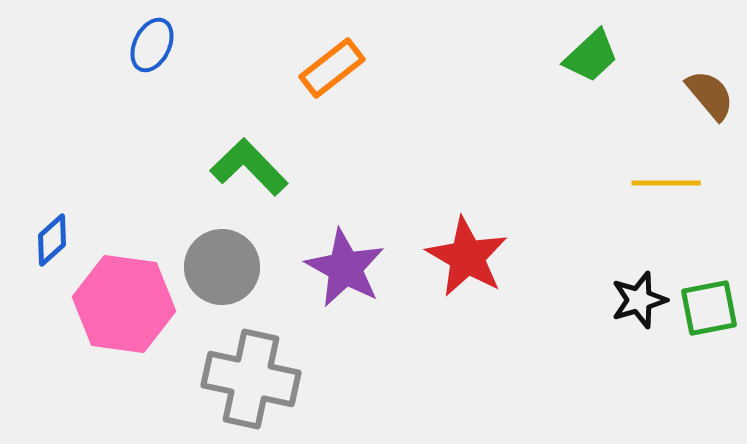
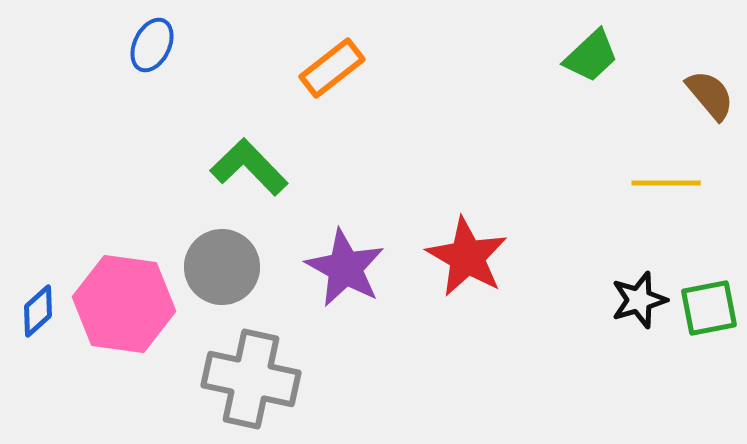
blue diamond: moved 14 px left, 71 px down
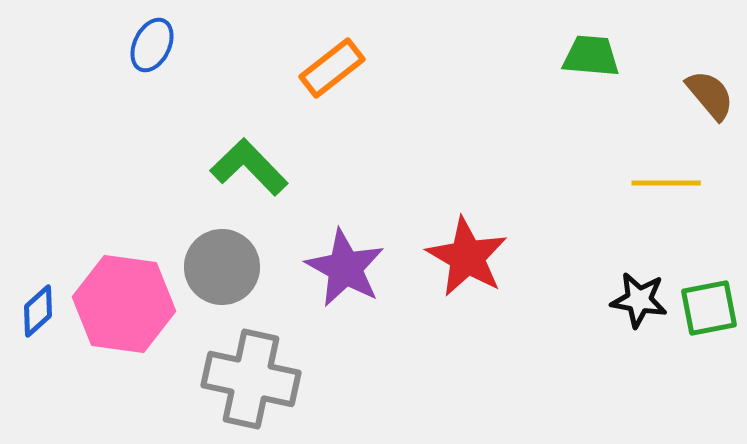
green trapezoid: rotated 132 degrees counterclockwise
black star: rotated 26 degrees clockwise
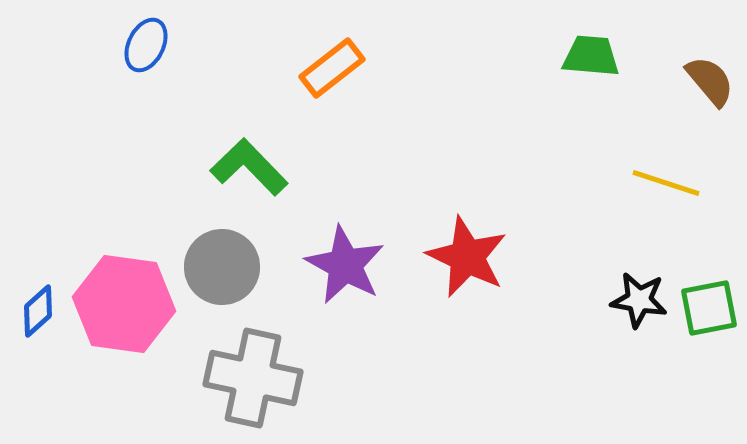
blue ellipse: moved 6 px left
brown semicircle: moved 14 px up
yellow line: rotated 18 degrees clockwise
red star: rotated 4 degrees counterclockwise
purple star: moved 3 px up
gray cross: moved 2 px right, 1 px up
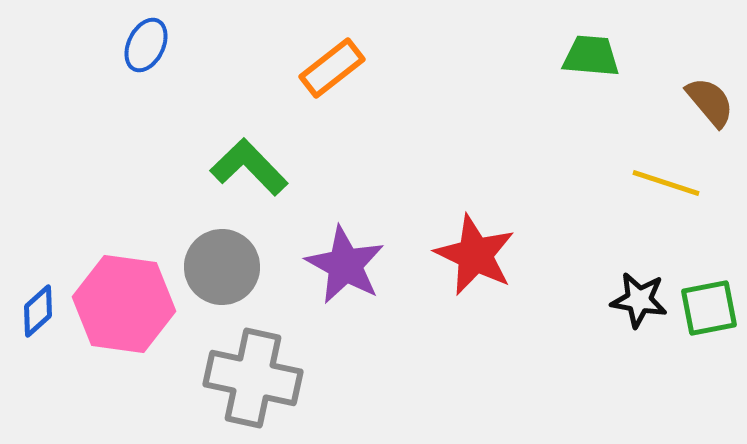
brown semicircle: moved 21 px down
red star: moved 8 px right, 2 px up
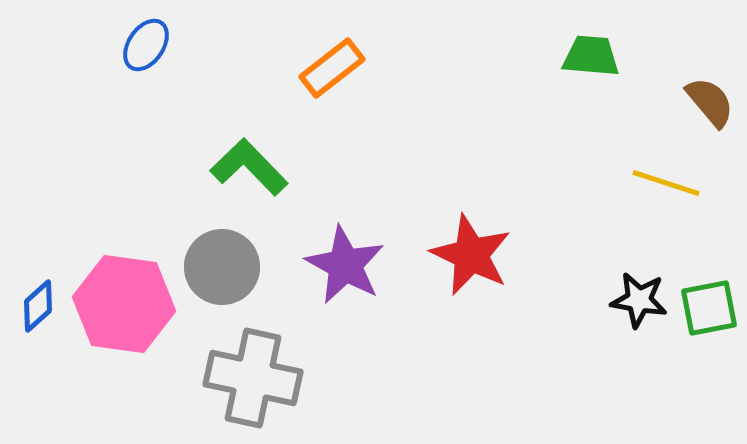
blue ellipse: rotated 8 degrees clockwise
red star: moved 4 px left
blue diamond: moved 5 px up
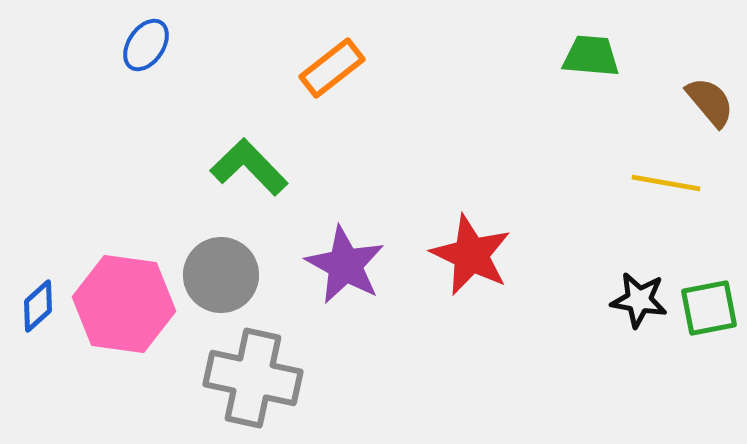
yellow line: rotated 8 degrees counterclockwise
gray circle: moved 1 px left, 8 px down
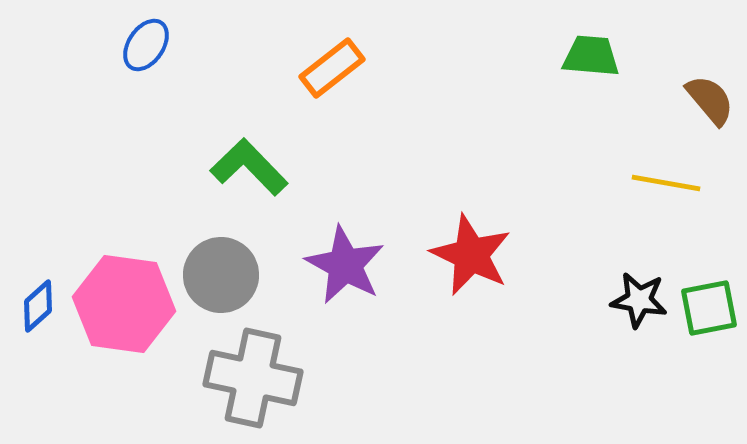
brown semicircle: moved 2 px up
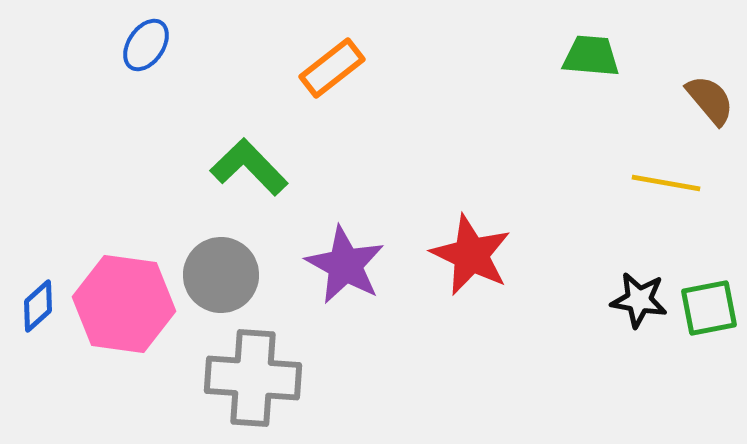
gray cross: rotated 8 degrees counterclockwise
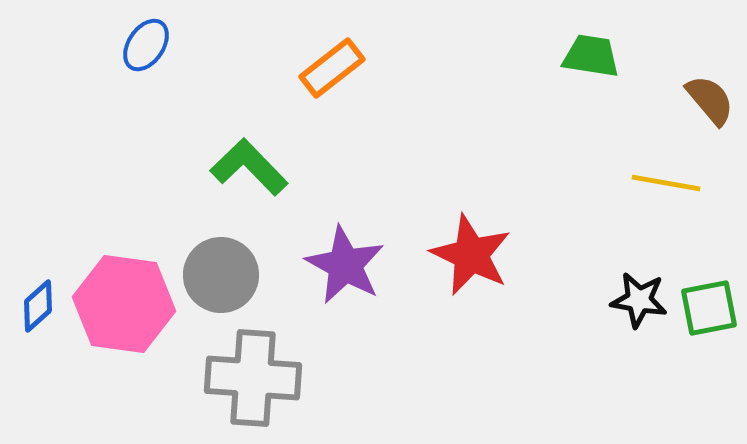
green trapezoid: rotated 4 degrees clockwise
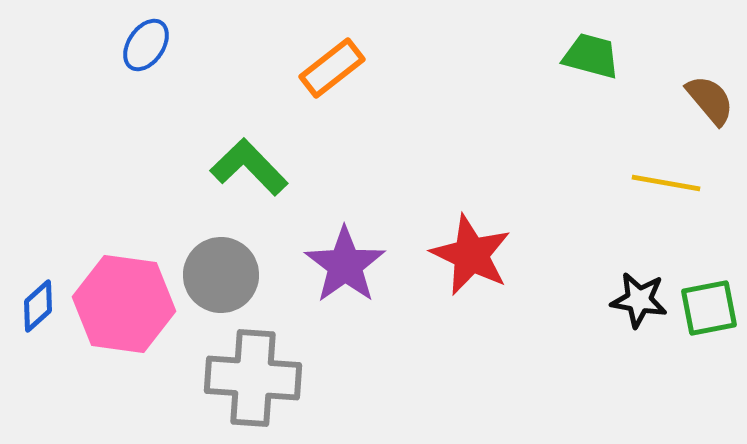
green trapezoid: rotated 6 degrees clockwise
purple star: rotated 8 degrees clockwise
